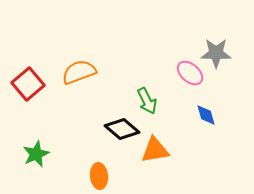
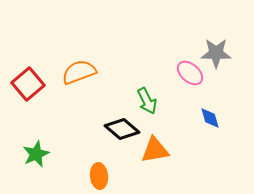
blue diamond: moved 4 px right, 3 px down
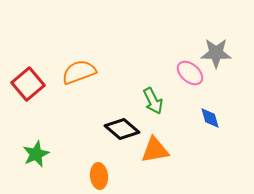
green arrow: moved 6 px right
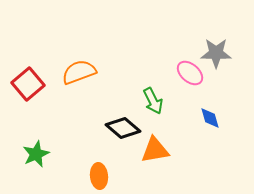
black diamond: moved 1 px right, 1 px up
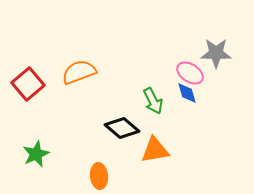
pink ellipse: rotated 8 degrees counterclockwise
blue diamond: moved 23 px left, 25 px up
black diamond: moved 1 px left
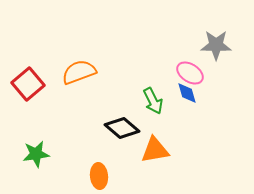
gray star: moved 8 px up
green star: rotated 16 degrees clockwise
